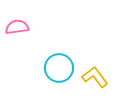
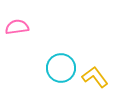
cyan circle: moved 2 px right
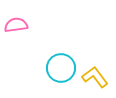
pink semicircle: moved 1 px left, 2 px up
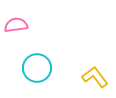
cyan circle: moved 24 px left
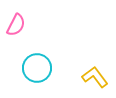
pink semicircle: rotated 125 degrees clockwise
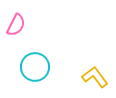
cyan circle: moved 2 px left, 1 px up
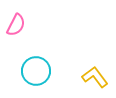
cyan circle: moved 1 px right, 4 px down
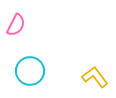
cyan circle: moved 6 px left
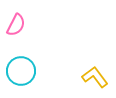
cyan circle: moved 9 px left
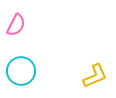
yellow L-shape: moved 1 px up; rotated 104 degrees clockwise
